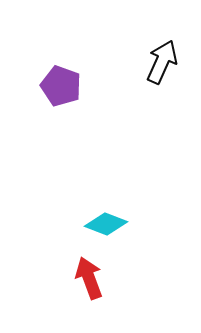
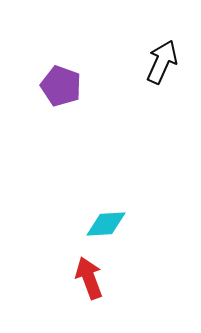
cyan diamond: rotated 24 degrees counterclockwise
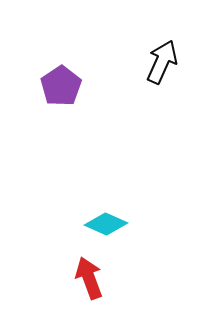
purple pentagon: rotated 18 degrees clockwise
cyan diamond: rotated 27 degrees clockwise
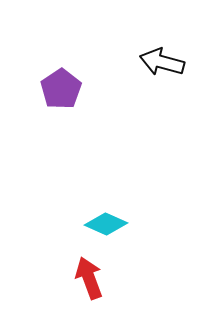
black arrow: rotated 99 degrees counterclockwise
purple pentagon: moved 3 px down
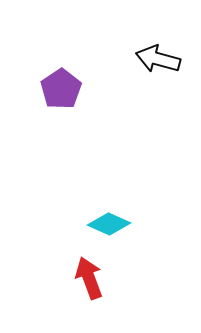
black arrow: moved 4 px left, 3 px up
cyan diamond: moved 3 px right
